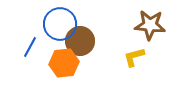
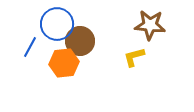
blue circle: moved 3 px left
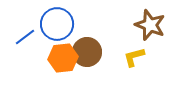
brown star: rotated 16 degrees clockwise
brown circle: moved 7 px right, 11 px down
blue line: moved 5 px left, 10 px up; rotated 25 degrees clockwise
orange hexagon: moved 1 px left, 5 px up
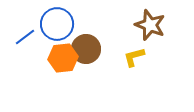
brown circle: moved 1 px left, 3 px up
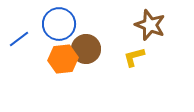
blue circle: moved 2 px right
blue line: moved 6 px left, 2 px down
orange hexagon: moved 1 px down
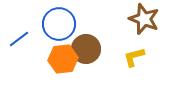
brown star: moved 6 px left, 6 px up
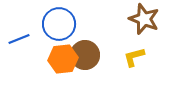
blue line: rotated 15 degrees clockwise
brown circle: moved 1 px left, 6 px down
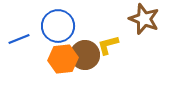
blue circle: moved 1 px left, 2 px down
yellow L-shape: moved 26 px left, 12 px up
